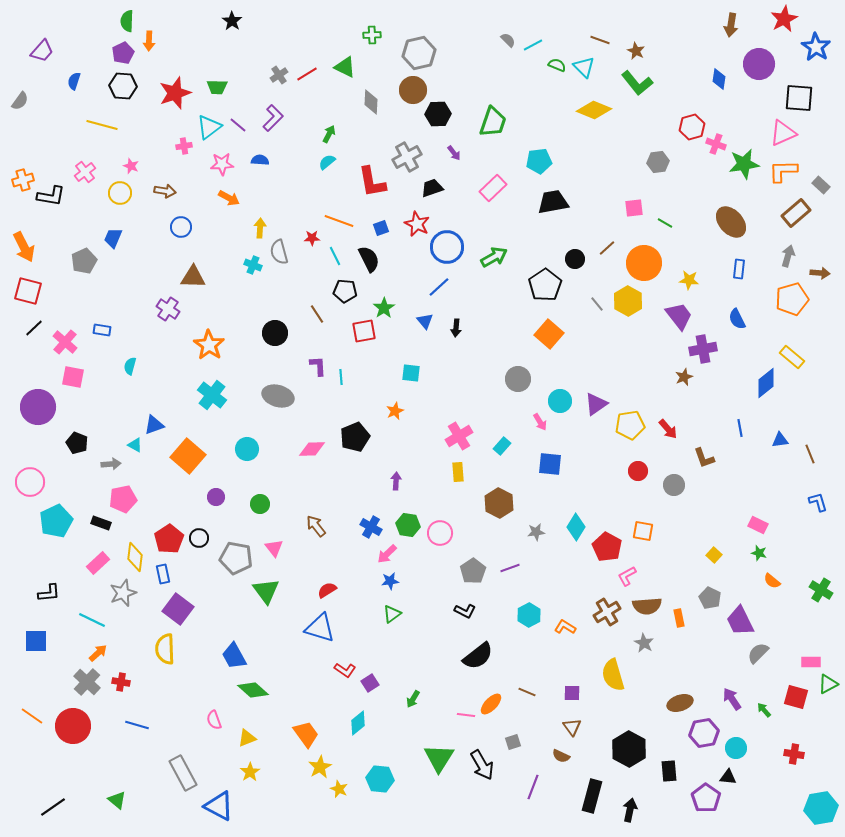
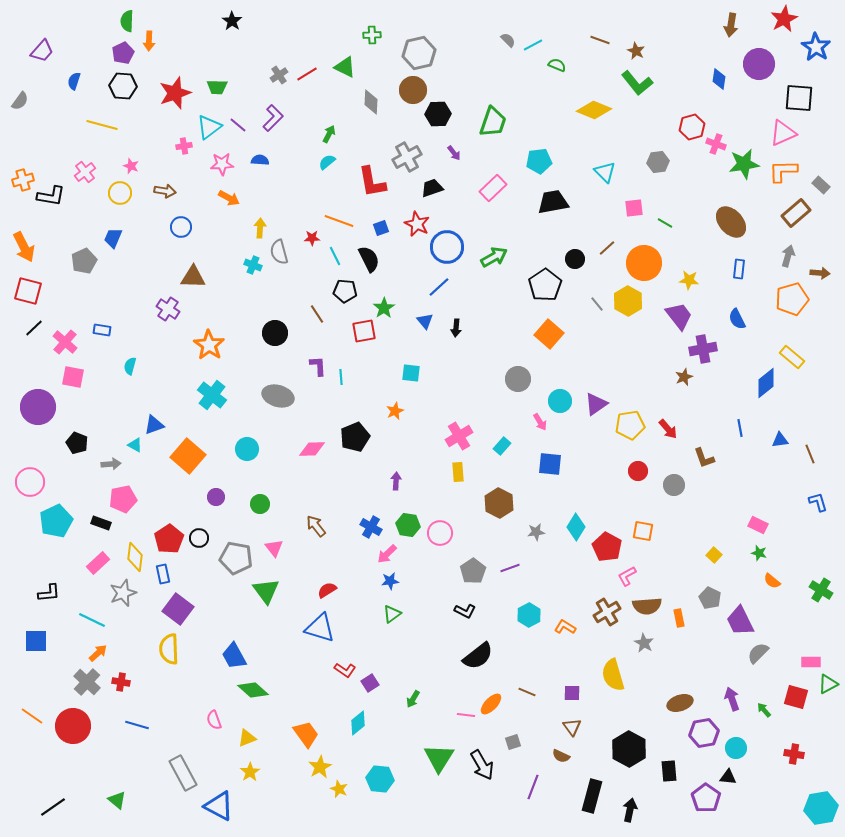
cyan triangle at (584, 67): moved 21 px right, 105 px down
yellow semicircle at (165, 649): moved 4 px right
purple arrow at (732, 699): rotated 15 degrees clockwise
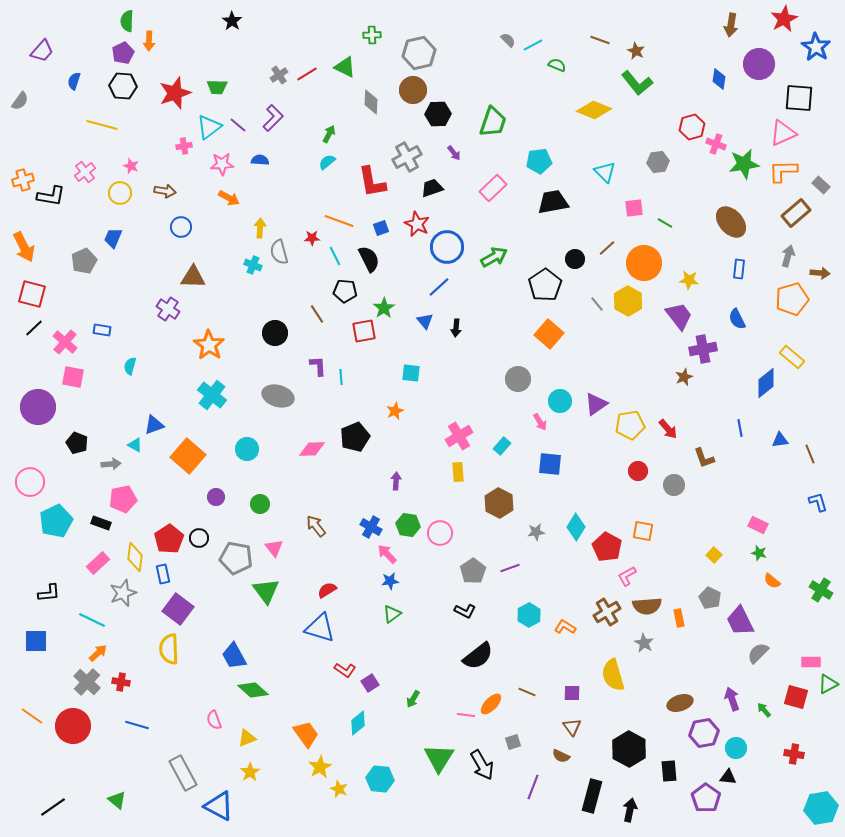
red square at (28, 291): moved 4 px right, 3 px down
pink arrow at (387, 554): rotated 90 degrees clockwise
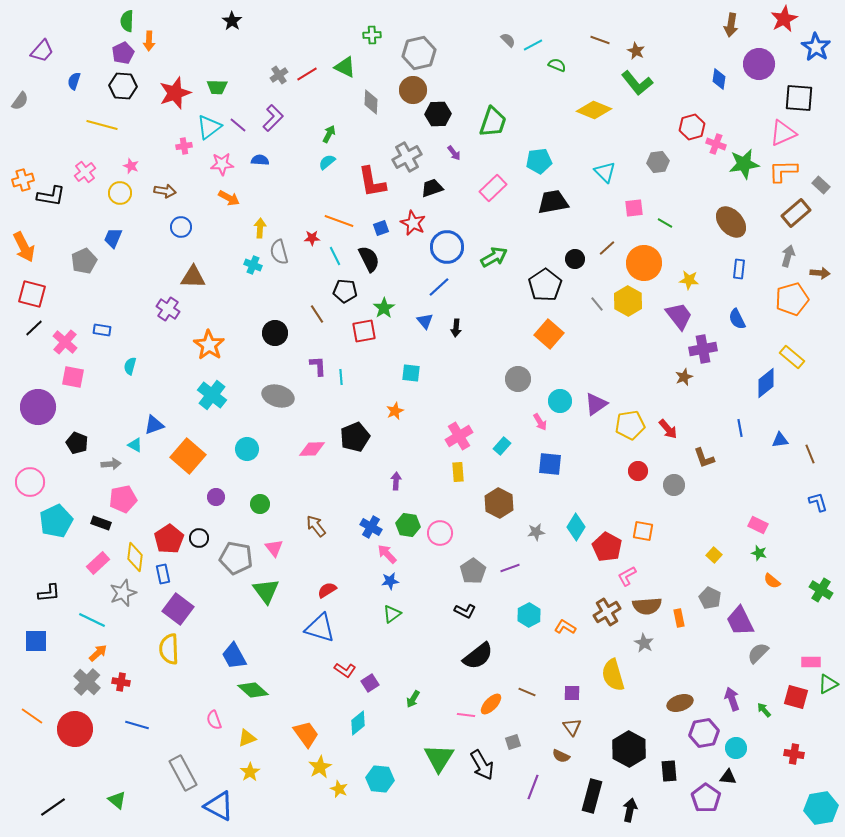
red star at (417, 224): moved 4 px left, 1 px up
red circle at (73, 726): moved 2 px right, 3 px down
